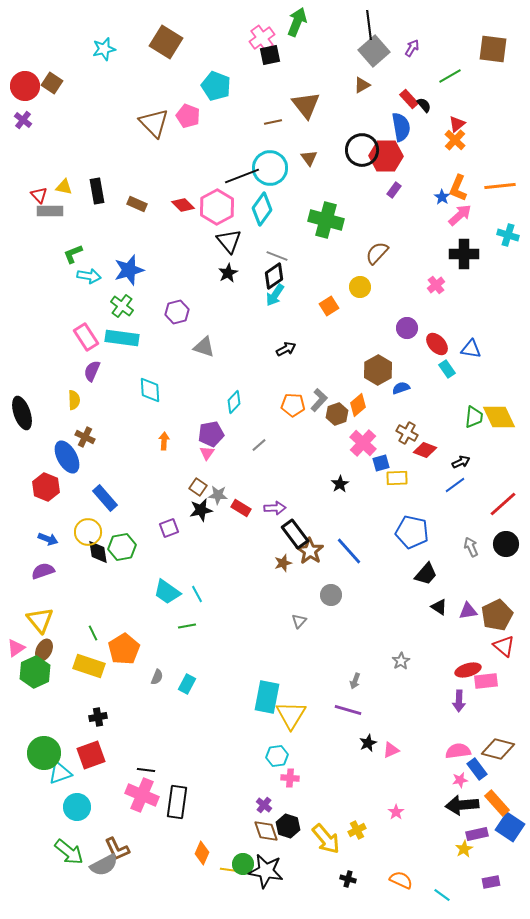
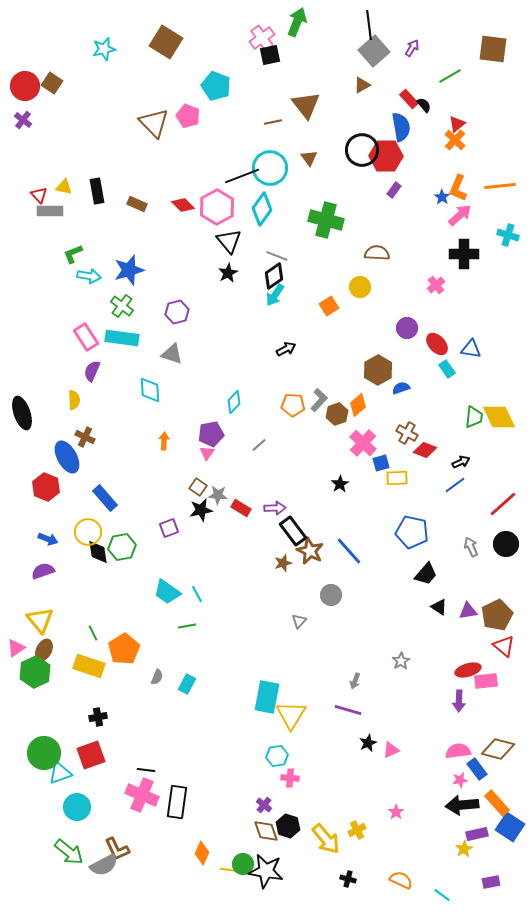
brown semicircle at (377, 253): rotated 50 degrees clockwise
gray triangle at (204, 347): moved 32 px left, 7 px down
black rectangle at (295, 534): moved 2 px left, 3 px up
brown star at (310, 551): rotated 8 degrees counterclockwise
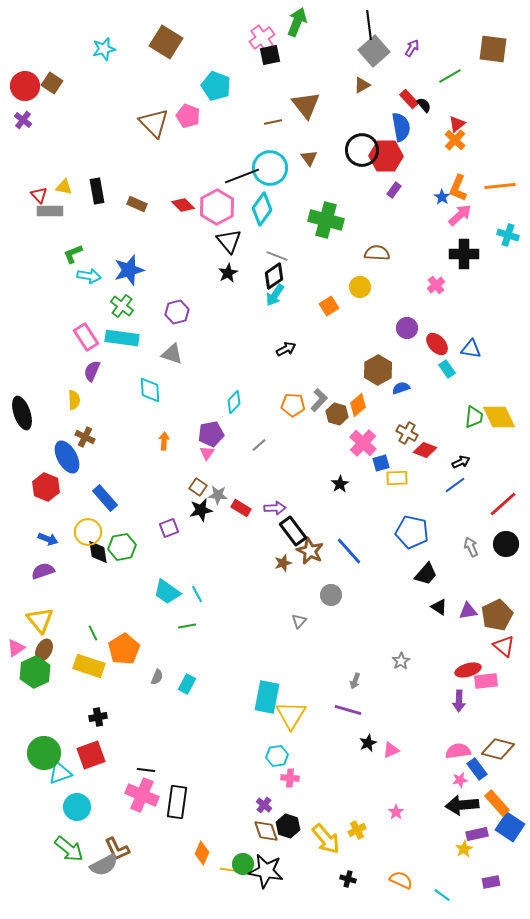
brown hexagon at (337, 414): rotated 25 degrees counterclockwise
green arrow at (69, 852): moved 3 px up
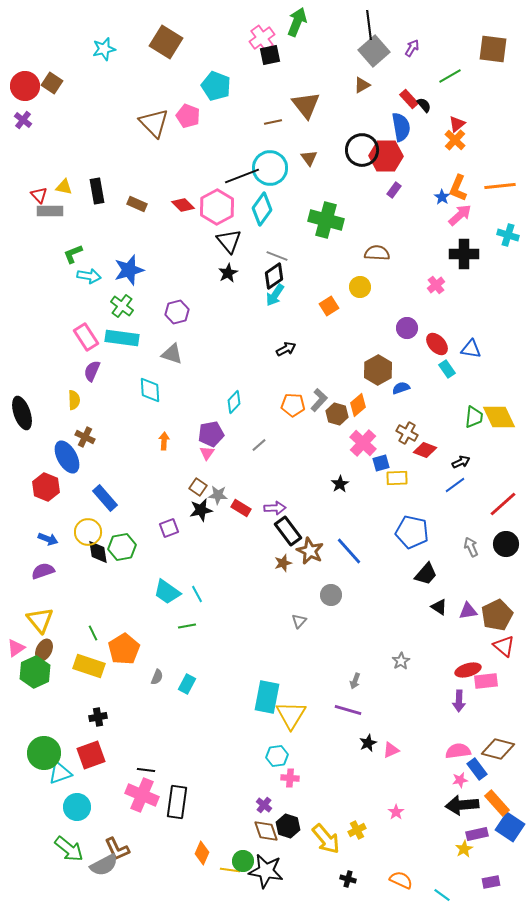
black rectangle at (293, 531): moved 5 px left
green circle at (243, 864): moved 3 px up
